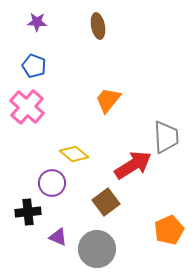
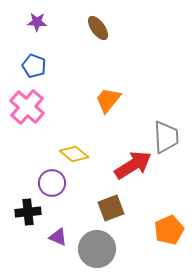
brown ellipse: moved 2 px down; rotated 25 degrees counterclockwise
brown square: moved 5 px right, 6 px down; rotated 16 degrees clockwise
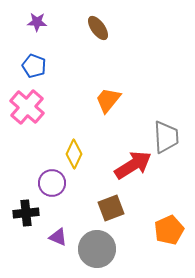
yellow diamond: rotated 76 degrees clockwise
black cross: moved 2 px left, 1 px down
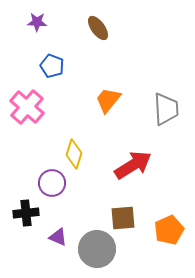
blue pentagon: moved 18 px right
gray trapezoid: moved 28 px up
yellow diamond: rotated 8 degrees counterclockwise
brown square: moved 12 px right, 10 px down; rotated 16 degrees clockwise
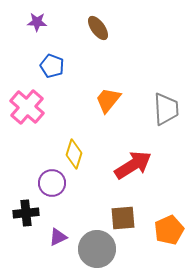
purple triangle: rotated 48 degrees counterclockwise
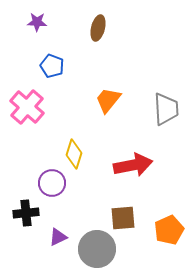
brown ellipse: rotated 50 degrees clockwise
red arrow: rotated 21 degrees clockwise
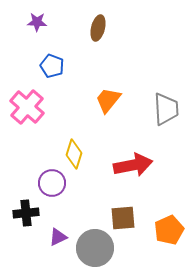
gray circle: moved 2 px left, 1 px up
